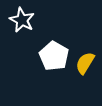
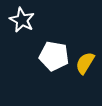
white pentagon: rotated 20 degrees counterclockwise
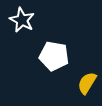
yellow semicircle: moved 2 px right, 20 px down
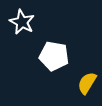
white star: moved 2 px down
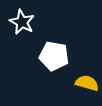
yellow semicircle: rotated 75 degrees clockwise
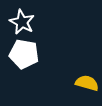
white pentagon: moved 30 px left, 2 px up
